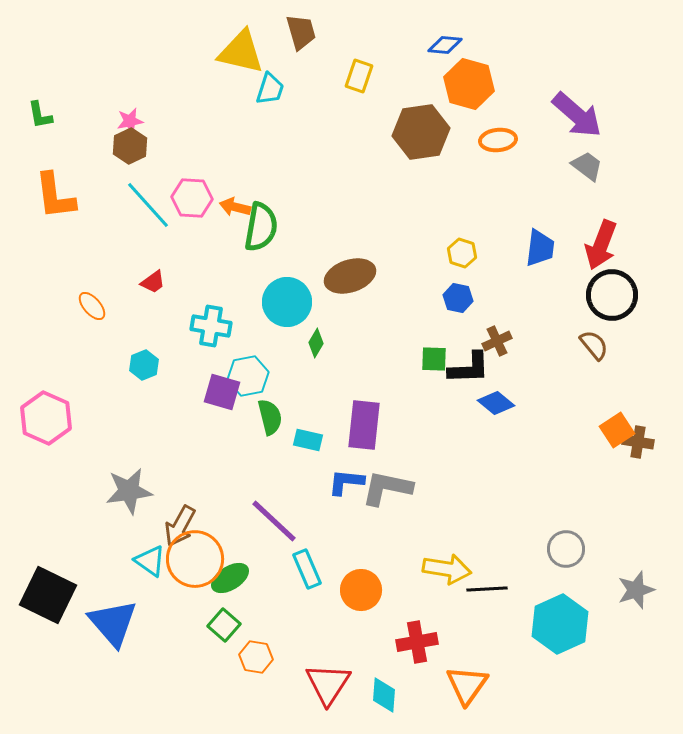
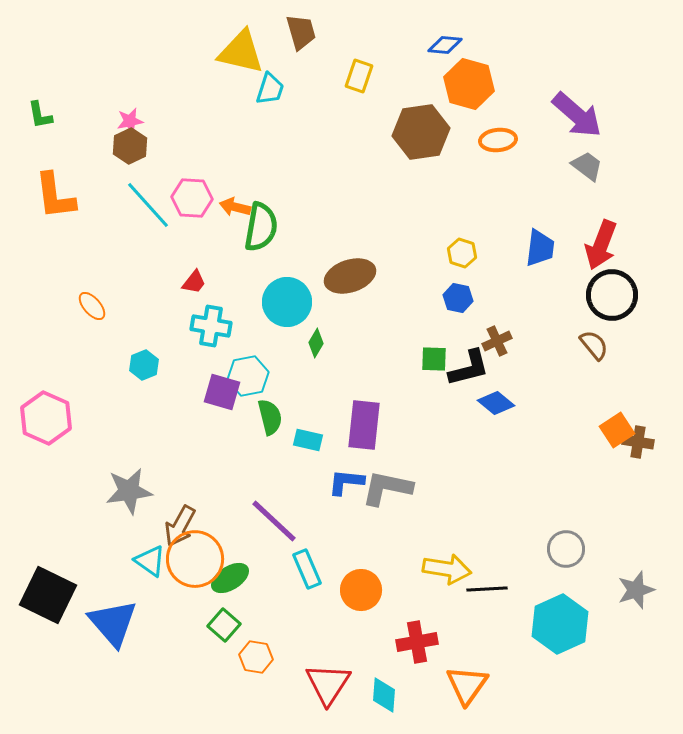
red trapezoid at (153, 282): moved 41 px right; rotated 16 degrees counterclockwise
black L-shape at (469, 368): rotated 12 degrees counterclockwise
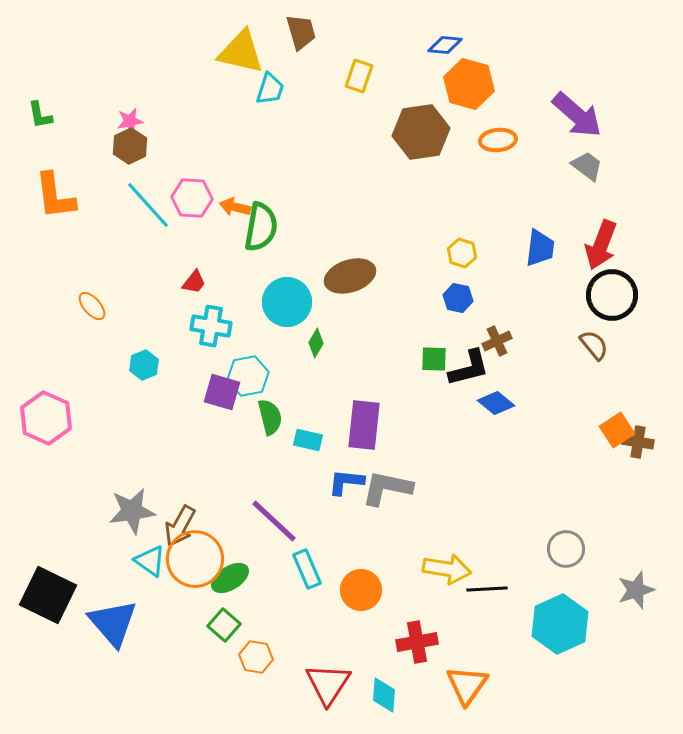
gray star at (129, 491): moved 3 px right, 20 px down
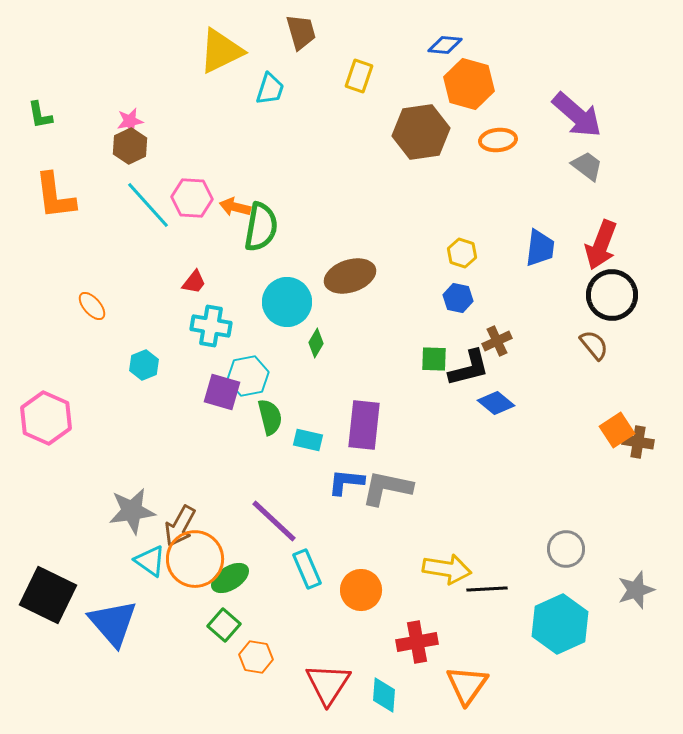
yellow triangle at (241, 52): moved 20 px left, 1 px up; rotated 39 degrees counterclockwise
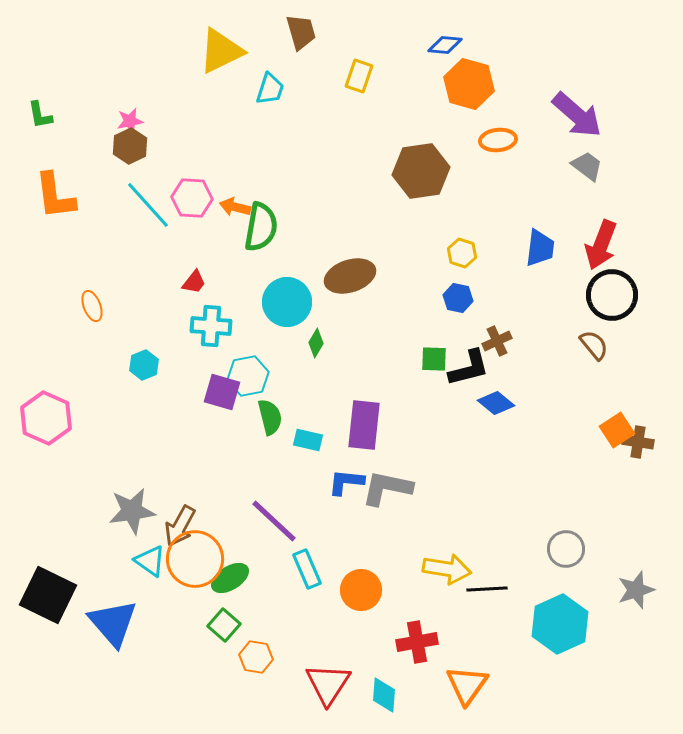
brown hexagon at (421, 132): moved 39 px down
orange ellipse at (92, 306): rotated 20 degrees clockwise
cyan cross at (211, 326): rotated 6 degrees counterclockwise
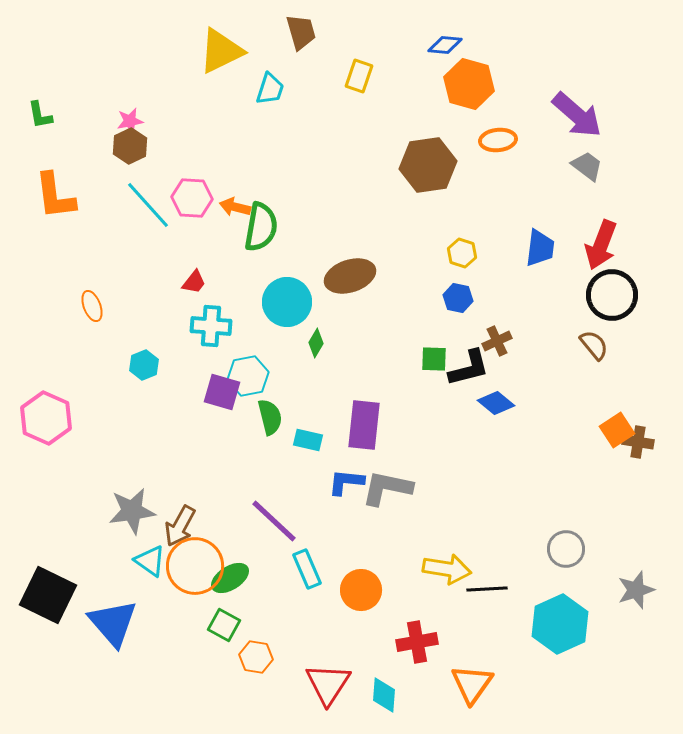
brown hexagon at (421, 171): moved 7 px right, 6 px up
orange circle at (195, 559): moved 7 px down
green square at (224, 625): rotated 12 degrees counterclockwise
orange triangle at (467, 685): moved 5 px right, 1 px up
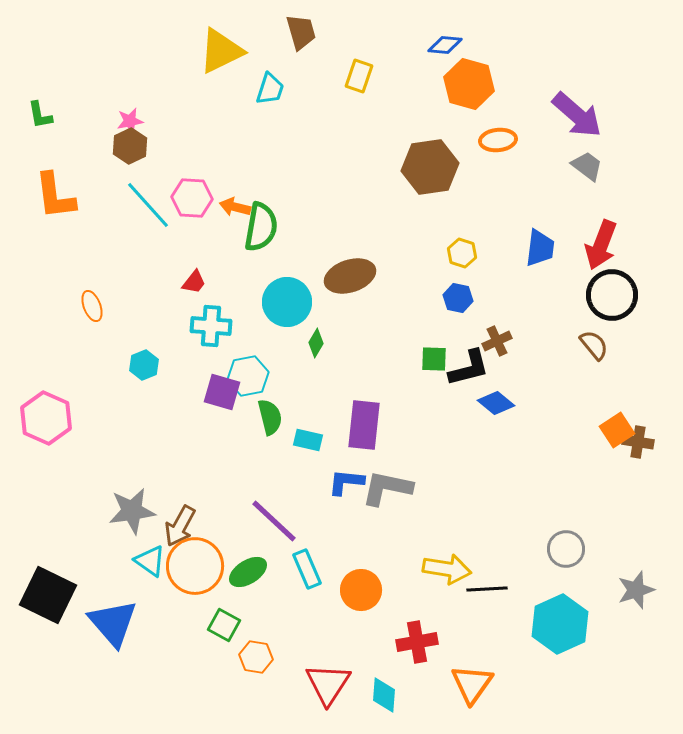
brown hexagon at (428, 165): moved 2 px right, 2 px down
green ellipse at (230, 578): moved 18 px right, 6 px up
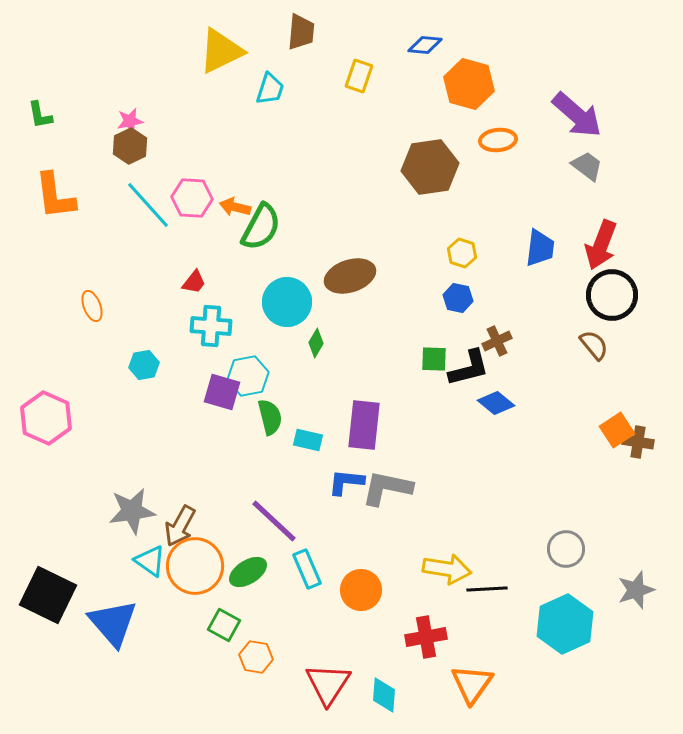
brown trapezoid at (301, 32): rotated 21 degrees clockwise
blue diamond at (445, 45): moved 20 px left
green semicircle at (261, 227): rotated 18 degrees clockwise
cyan hexagon at (144, 365): rotated 12 degrees clockwise
cyan hexagon at (560, 624): moved 5 px right
red cross at (417, 642): moved 9 px right, 5 px up
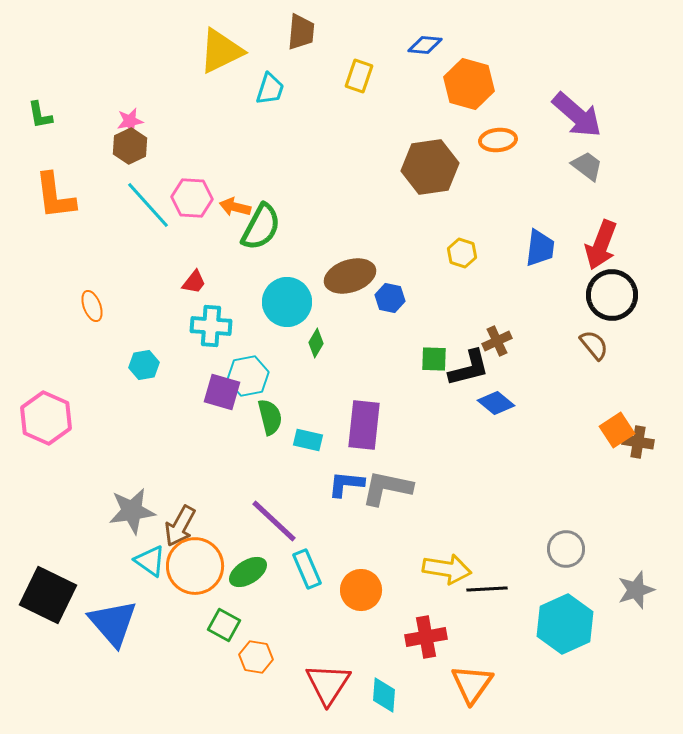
blue hexagon at (458, 298): moved 68 px left
blue L-shape at (346, 482): moved 2 px down
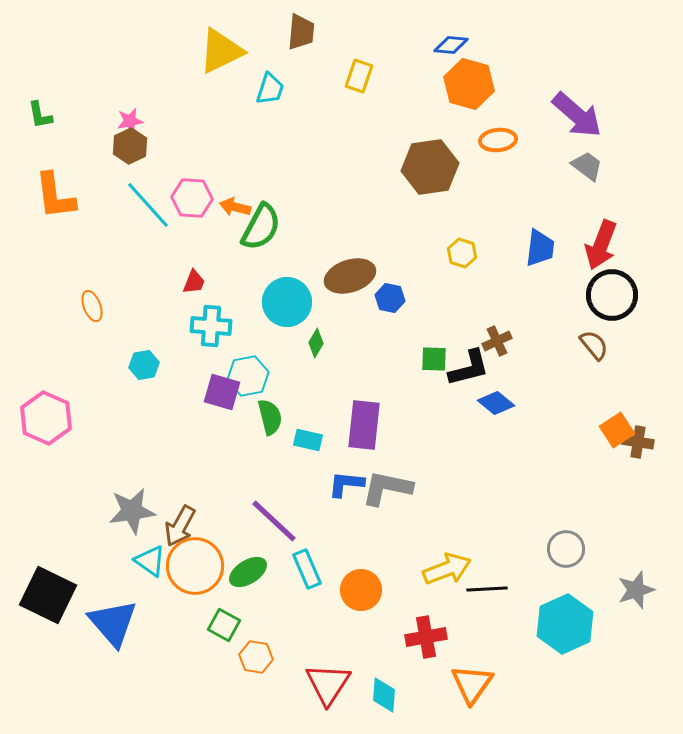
blue diamond at (425, 45): moved 26 px right
red trapezoid at (194, 282): rotated 16 degrees counterclockwise
yellow arrow at (447, 569): rotated 30 degrees counterclockwise
